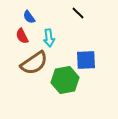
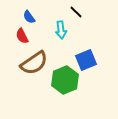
black line: moved 2 px left, 1 px up
cyan arrow: moved 12 px right, 8 px up
blue square: rotated 20 degrees counterclockwise
green hexagon: rotated 12 degrees counterclockwise
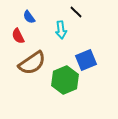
red semicircle: moved 4 px left
brown semicircle: moved 2 px left
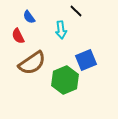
black line: moved 1 px up
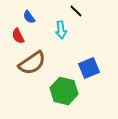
blue square: moved 3 px right, 8 px down
green hexagon: moved 1 px left, 11 px down; rotated 24 degrees counterclockwise
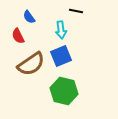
black line: rotated 32 degrees counterclockwise
brown semicircle: moved 1 px left, 1 px down
blue square: moved 28 px left, 12 px up
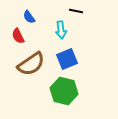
blue square: moved 6 px right, 3 px down
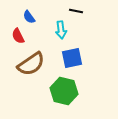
blue square: moved 5 px right, 1 px up; rotated 10 degrees clockwise
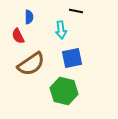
blue semicircle: rotated 144 degrees counterclockwise
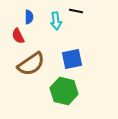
cyan arrow: moved 5 px left, 9 px up
blue square: moved 1 px down
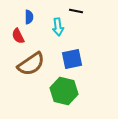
cyan arrow: moved 2 px right, 6 px down
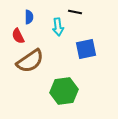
black line: moved 1 px left, 1 px down
blue square: moved 14 px right, 10 px up
brown semicircle: moved 1 px left, 3 px up
green hexagon: rotated 20 degrees counterclockwise
